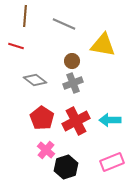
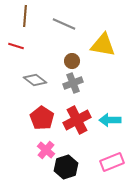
red cross: moved 1 px right, 1 px up
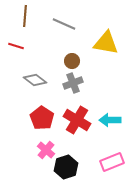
yellow triangle: moved 3 px right, 2 px up
red cross: rotated 32 degrees counterclockwise
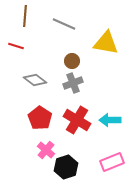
red pentagon: moved 2 px left
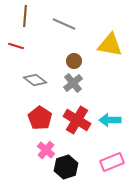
yellow triangle: moved 4 px right, 2 px down
brown circle: moved 2 px right
gray cross: rotated 18 degrees counterclockwise
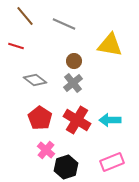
brown line: rotated 45 degrees counterclockwise
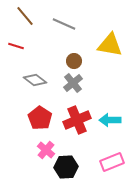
red cross: rotated 36 degrees clockwise
black hexagon: rotated 15 degrees clockwise
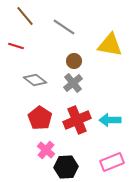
gray line: moved 3 px down; rotated 10 degrees clockwise
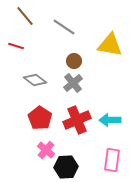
pink rectangle: moved 2 px up; rotated 60 degrees counterclockwise
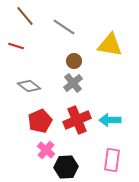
gray diamond: moved 6 px left, 6 px down
red pentagon: moved 3 px down; rotated 15 degrees clockwise
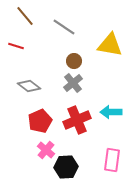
cyan arrow: moved 1 px right, 8 px up
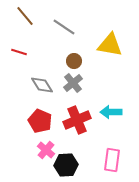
red line: moved 3 px right, 6 px down
gray diamond: moved 13 px right, 1 px up; rotated 20 degrees clockwise
red pentagon: rotated 25 degrees counterclockwise
black hexagon: moved 2 px up
